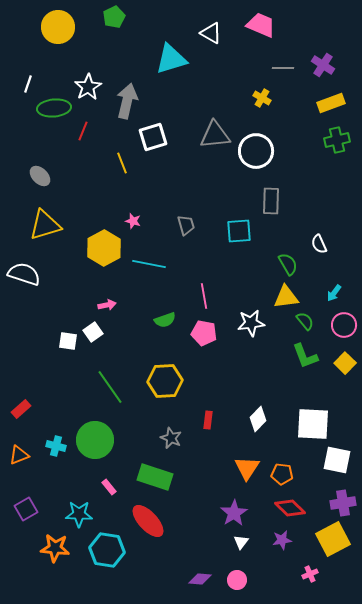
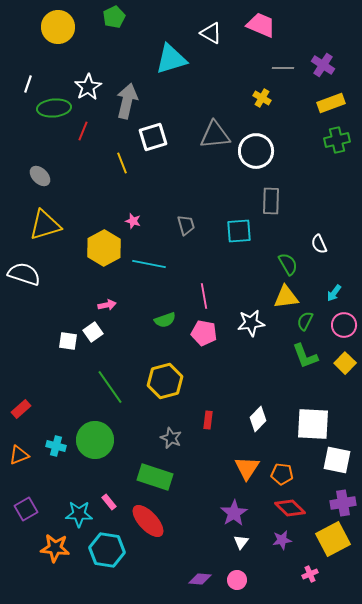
green semicircle at (305, 321): rotated 114 degrees counterclockwise
yellow hexagon at (165, 381): rotated 12 degrees counterclockwise
pink rectangle at (109, 487): moved 15 px down
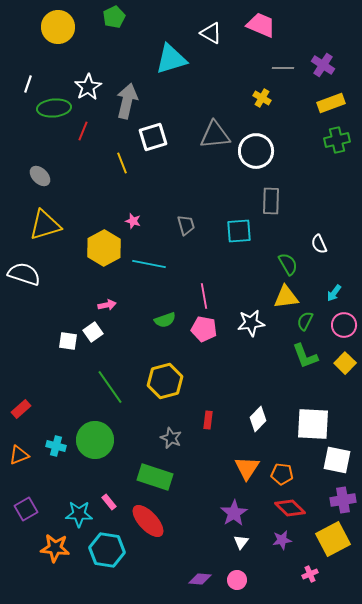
pink pentagon at (204, 333): moved 4 px up
purple cross at (343, 503): moved 3 px up
